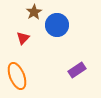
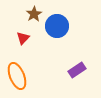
brown star: moved 2 px down
blue circle: moved 1 px down
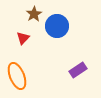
purple rectangle: moved 1 px right
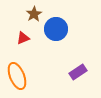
blue circle: moved 1 px left, 3 px down
red triangle: rotated 24 degrees clockwise
purple rectangle: moved 2 px down
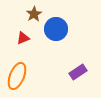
orange ellipse: rotated 44 degrees clockwise
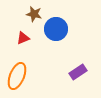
brown star: rotated 28 degrees counterclockwise
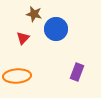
red triangle: rotated 24 degrees counterclockwise
purple rectangle: moved 1 px left; rotated 36 degrees counterclockwise
orange ellipse: rotated 64 degrees clockwise
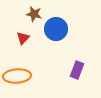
purple rectangle: moved 2 px up
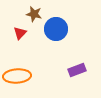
red triangle: moved 3 px left, 5 px up
purple rectangle: rotated 48 degrees clockwise
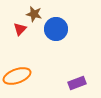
red triangle: moved 4 px up
purple rectangle: moved 13 px down
orange ellipse: rotated 16 degrees counterclockwise
